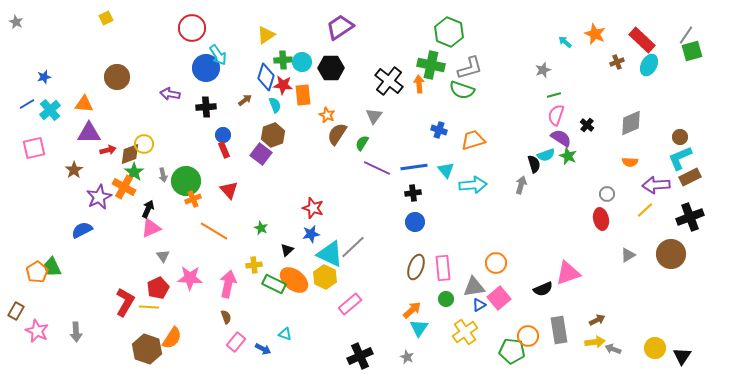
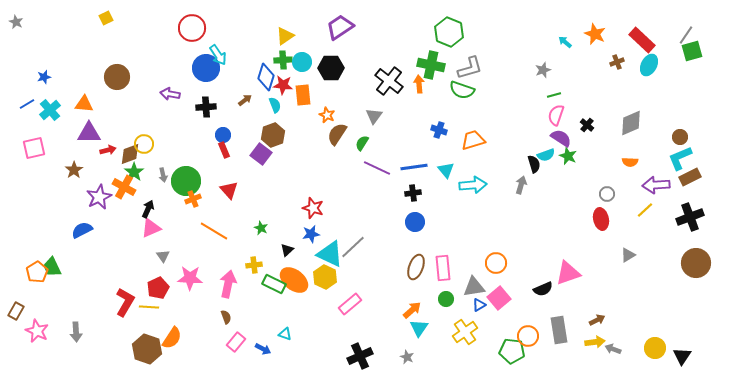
yellow triangle at (266, 35): moved 19 px right, 1 px down
brown circle at (671, 254): moved 25 px right, 9 px down
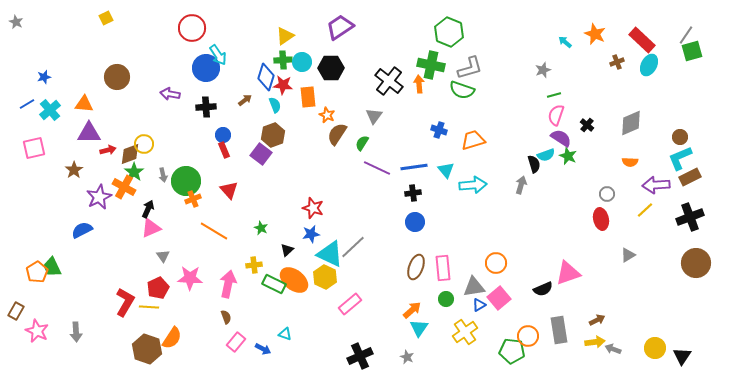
orange rectangle at (303, 95): moved 5 px right, 2 px down
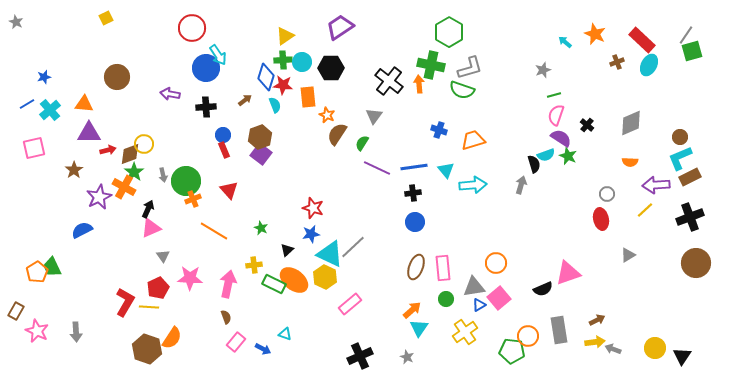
green hexagon at (449, 32): rotated 8 degrees clockwise
brown hexagon at (273, 135): moved 13 px left, 2 px down
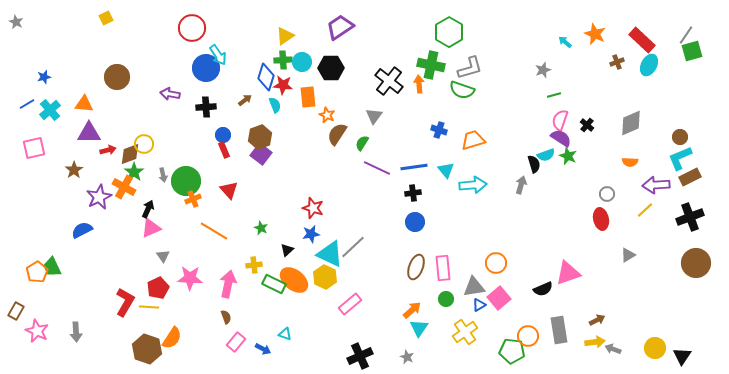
pink semicircle at (556, 115): moved 4 px right, 5 px down
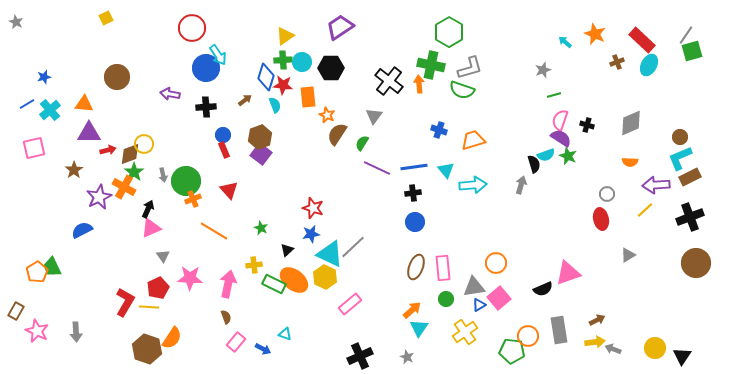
black cross at (587, 125): rotated 24 degrees counterclockwise
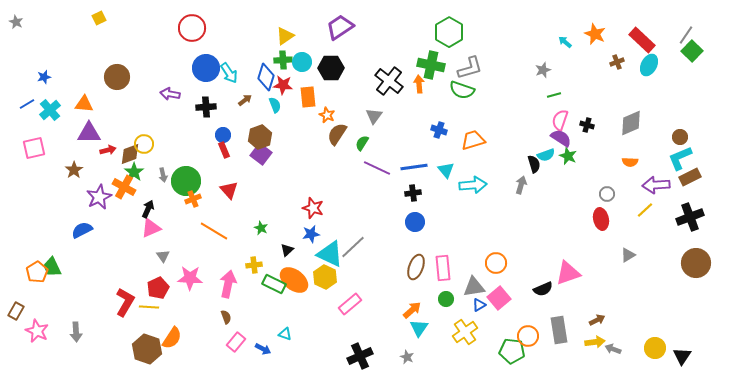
yellow square at (106, 18): moved 7 px left
green square at (692, 51): rotated 30 degrees counterclockwise
cyan arrow at (218, 55): moved 11 px right, 18 px down
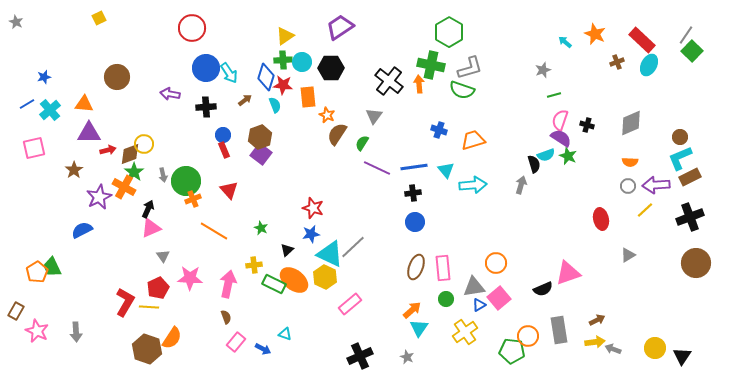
gray circle at (607, 194): moved 21 px right, 8 px up
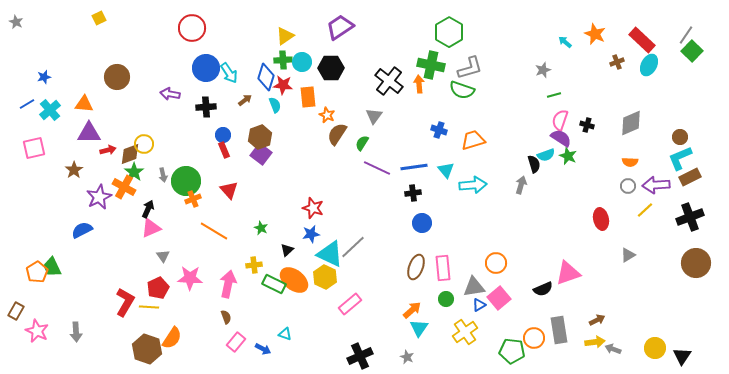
blue circle at (415, 222): moved 7 px right, 1 px down
orange circle at (528, 336): moved 6 px right, 2 px down
